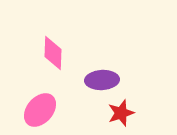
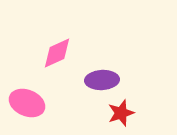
pink diamond: moved 4 px right; rotated 64 degrees clockwise
pink ellipse: moved 13 px left, 7 px up; rotated 72 degrees clockwise
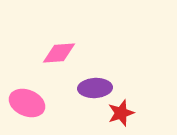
pink diamond: moved 2 px right; rotated 20 degrees clockwise
purple ellipse: moved 7 px left, 8 px down
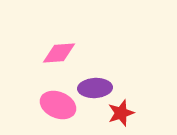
pink ellipse: moved 31 px right, 2 px down
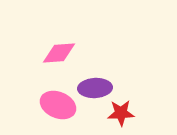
red star: rotated 16 degrees clockwise
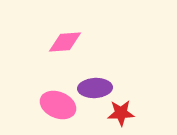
pink diamond: moved 6 px right, 11 px up
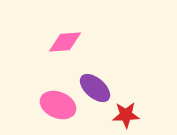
purple ellipse: rotated 44 degrees clockwise
red star: moved 5 px right, 2 px down
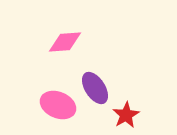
purple ellipse: rotated 16 degrees clockwise
red star: rotated 28 degrees counterclockwise
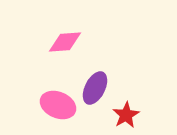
purple ellipse: rotated 60 degrees clockwise
